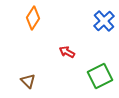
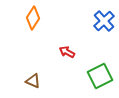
brown triangle: moved 5 px right; rotated 21 degrees counterclockwise
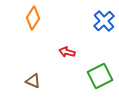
red arrow: rotated 14 degrees counterclockwise
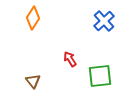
red arrow: moved 3 px right, 7 px down; rotated 42 degrees clockwise
green square: rotated 20 degrees clockwise
brown triangle: rotated 28 degrees clockwise
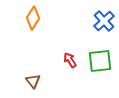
red arrow: moved 1 px down
green square: moved 15 px up
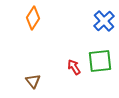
red arrow: moved 4 px right, 7 px down
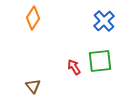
brown triangle: moved 5 px down
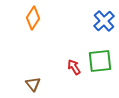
brown triangle: moved 2 px up
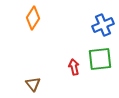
blue cross: moved 1 px left, 4 px down; rotated 20 degrees clockwise
green square: moved 2 px up
red arrow: rotated 21 degrees clockwise
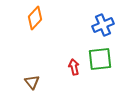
orange diamond: moved 2 px right; rotated 10 degrees clockwise
brown triangle: moved 1 px left, 2 px up
